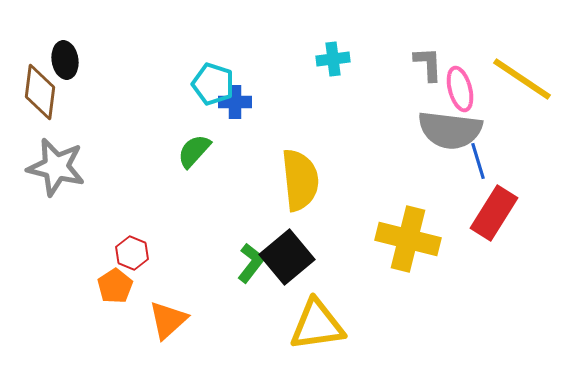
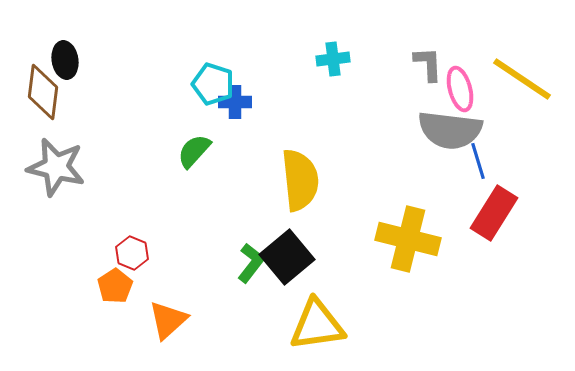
brown diamond: moved 3 px right
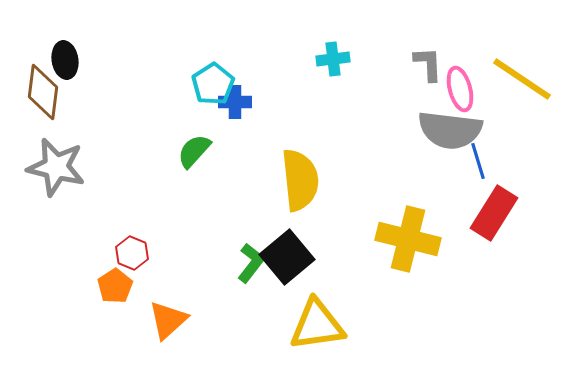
cyan pentagon: rotated 21 degrees clockwise
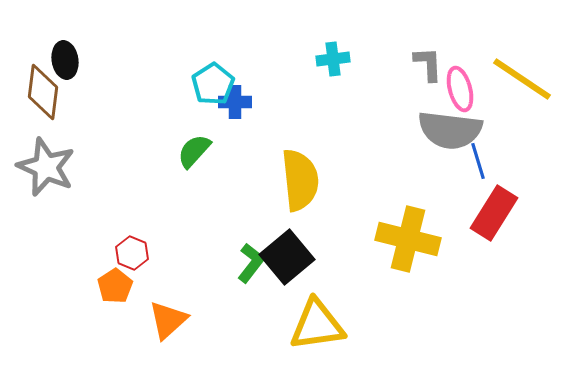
gray star: moved 10 px left; rotated 10 degrees clockwise
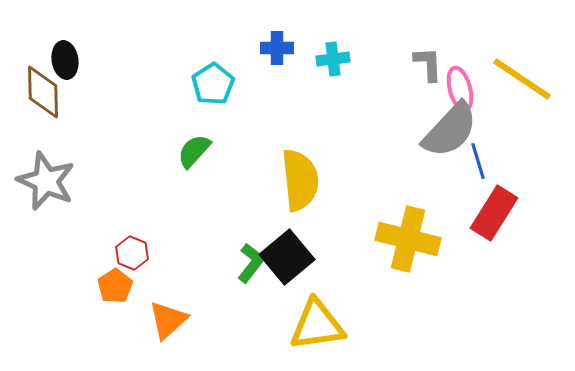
brown diamond: rotated 8 degrees counterclockwise
blue cross: moved 42 px right, 54 px up
gray semicircle: rotated 54 degrees counterclockwise
gray star: moved 14 px down
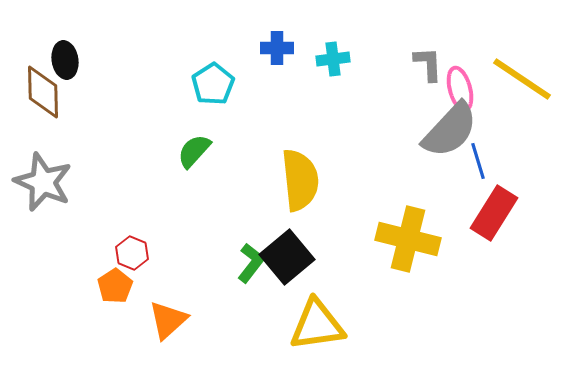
gray star: moved 3 px left, 1 px down
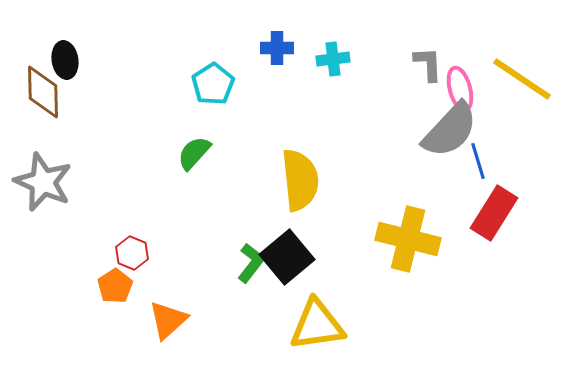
green semicircle: moved 2 px down
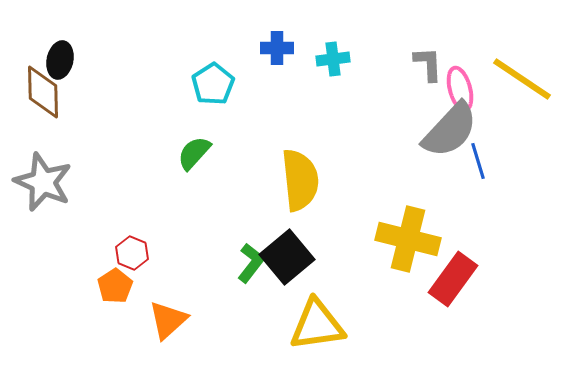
black ellipse: moved 5 px left; rotated 21 degrees clockwise
red rectangle: moved 41 px left, 66 px down; rotated 4 degrees clockwise
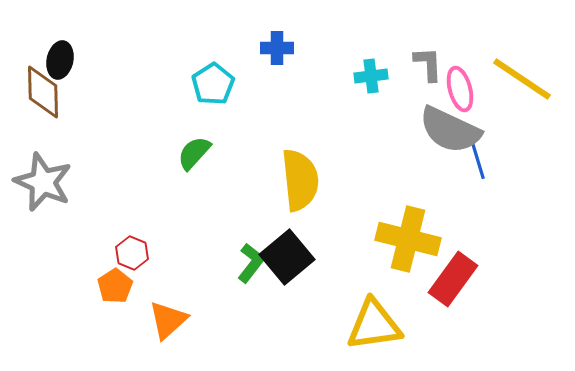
cyan cross: moved 38 px right, 17 px down
gray semicircle: rotated 72 degrees clockwise
yellow triangle: moved 57 px right
